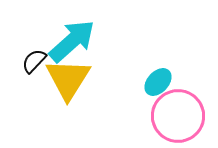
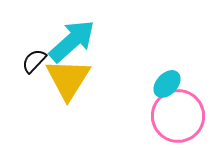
cyan ellipse: moved 9 px right, 2 px down
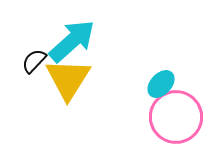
cyan ellipse: moved 6 px left
pink circle: moved 2 px left, 1 px down
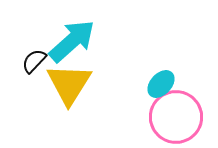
yellow triangle: moved 1 px right, 5 px down
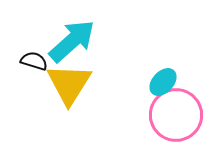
black semicircle: rotated 64 degrees clockwise
cyan ellipse: moved 2 px right, 2 px up
pink circle: moved 2 px up
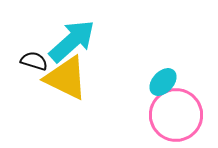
yellow triangle: moved 3 px left, 6 px up; rotated 36 degrees counterclockwise
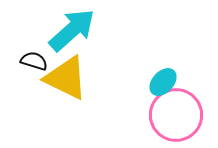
cyan arrow: moved 11 px up
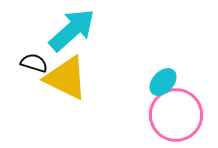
black semicircle: moved 2 px down
